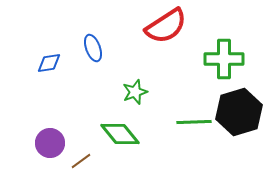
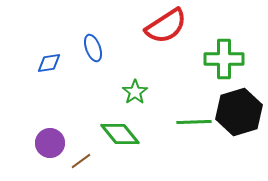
green star: rotated 15 degrees counterclockwise
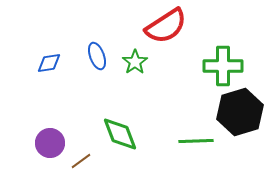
blue ellipse: moved 4 px right, 8 px down
green cross: moved 1 px left, 7 px down
green star: moved 30 px up
black hexagon: moved 1 px right
green line: moved 2 px right, 19 px down
green diamond: rotated 18 degrees clockwise
